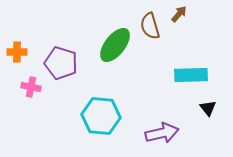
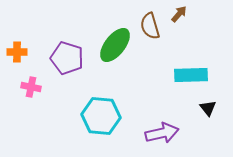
purple pentagon: moved 6 px right, 5 px up
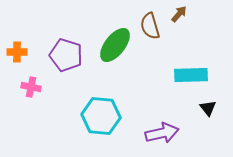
purple pentagon: moved 1 px left, 3 px up
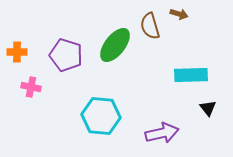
brown arrow: rotated 66 degrees clockwise
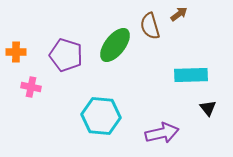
brown arrow: rotated 54 degrees counterclockwise
orange cross: moved 1 px left
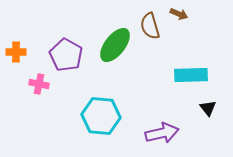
brown arrow: rotated 60 degrees clockwise
purple pentagon: rotated 12 degrees clockwise
pink cross: moved 8 px right, 3 px up
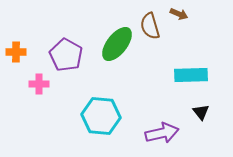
green ellipse: moved 2 px right, 1 px up
pink cross: rotated 12 degrees counterclockwise
black triangle: moved 7 px left, 4 px down
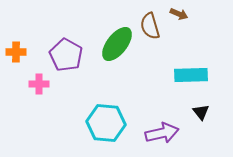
cyan hexagon: moved 5 px right, 7 px down
